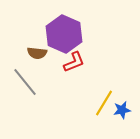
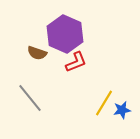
purple hexagon: moved 1 px right
brown semicircle: rotated 12 degrees clockwise
red L-shape: moved 2 px right
gray line: moved 5 px right, 16 px down
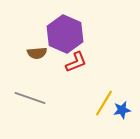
brown semicircle: rotated 24 degrees counterclockwise
gray line: rotated 32 degrees counterclockwise
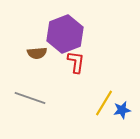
purple hexagon: rotated 15 degrees clockwise
red L-shape: rotated 60 degrees counterclockwise
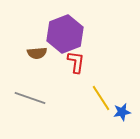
yellow line: moved 3 px left, 5 px up; rotated 64 degrees counterclockwise
blue star: moved 2 px down
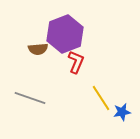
brown semicircle: moved 1 px right, 4 px up
red L-shape: rotated 15 degrees clockwise
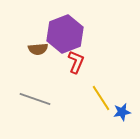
gray line: moved 5 px right, 1 px down
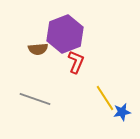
yellow line: moved 4 px right
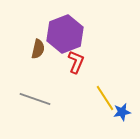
brown semicircle: rotated 72 degrees counterclockwise
